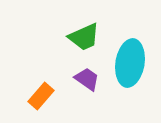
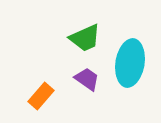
green trapezoid: moved 1 px right, 1 px down
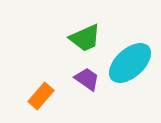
cyan ellipse: rotated 39 degrees clockwise
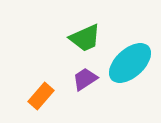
purple trapezoid: moved 2 px left; rotated 68 degrees counterclockwise
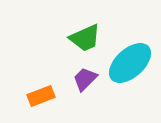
purple trapezoid: rotated 12 degrees counterclockwise
orange rectangle: rotated 28 degrees clockwise
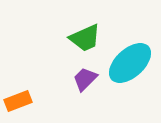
orange rectangle: moved 23 px left, 5 px down
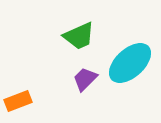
green trapezoid: moved 6 px left, 2 px up
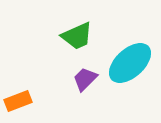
green trapezoid: moved 2 px left
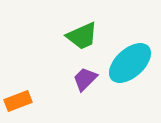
green trapezoid: moved 5 px right
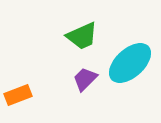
orange rectangle: moved 6 px up
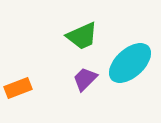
orange rectangle: moved 7 px up
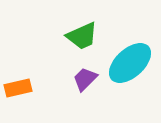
orange rectangle: rotated 8 degrees clockwise
